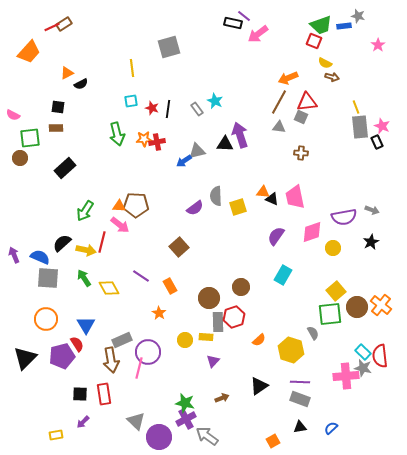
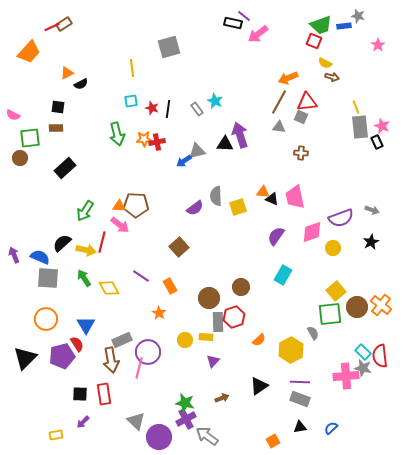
purple semicircle at (344, 217): moved 3 px left, 1 px down; rotated 10 degrees counterclockwise
yellow hexagon at (291, 350): rotated 15 degrees clockwise
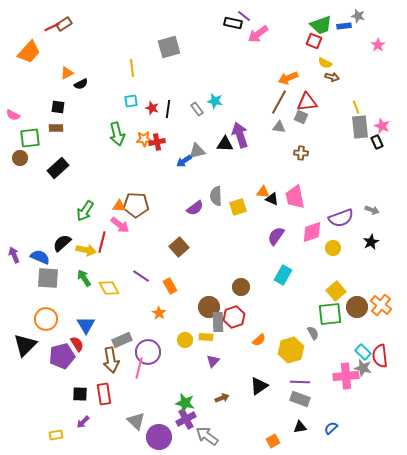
cyan star at (215, 101): rotated 14 degrees counterclockwise
black rectangle at (65, 168): moved 7 px left
brown circle at (209, 298): moved 9 px down
yellow hexagon at (291, 350): rotated 10 degrees clockwise
black triangle at (25, 358): moved 13 px up
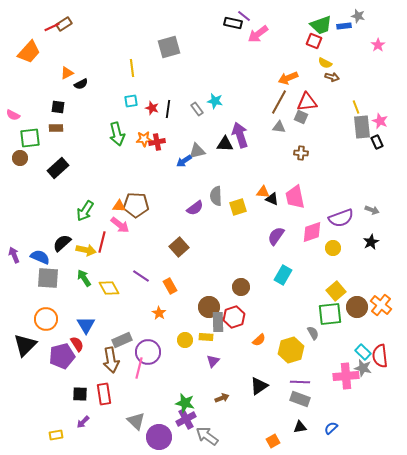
pink star at (382, 126): moved 2 px left, 5 px up
gray rectangle at (360, 127): moved 2 px right
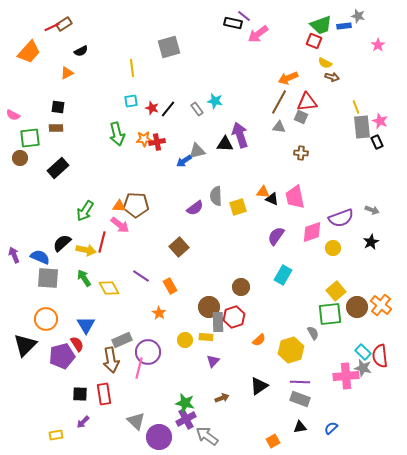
black semicircle at (81, 84): moved 33 px up
black line at (168, 109): rotated 30 degrees clockwise
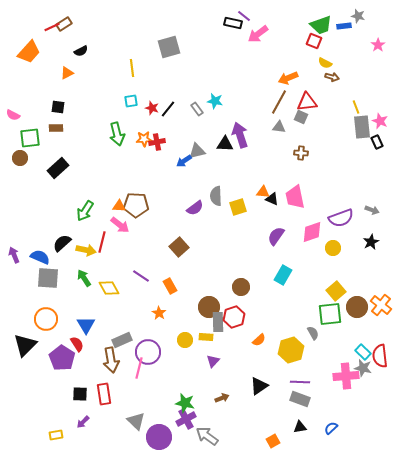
purple pentagon at (62, 356): moved 2 px down; rotated 25 degrees counterclockwise
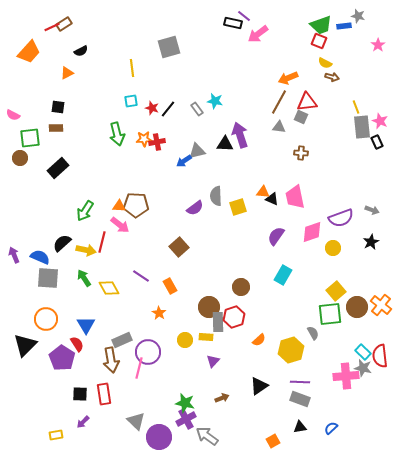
red square at (314, 41): moved 5 px right
